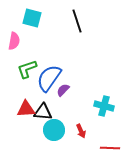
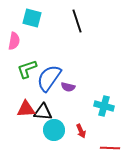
purple semicircle: moved 5 px right, 3 px up; rotated 120 degrees counterclockwise
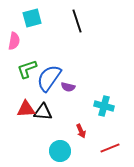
cyan square: rotated 30 degrees counterclockwise
cyan circle: moved 6 px right, 21 px down
red line: rotated 24 degrees counterclockwise
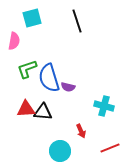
blue semicircle: rotated 52 degrees counterclockwise
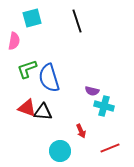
purple semicircle: moved 24 px right, 4 px down
red triangle: moved 1 px right, 1 px up; rotated 24 degrees clockwise
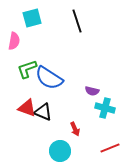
blue semicircle: rotated 40 degrees counterclockwise
cyan cross: moved 1 px right, 2 px down
black triangle: rotated 18 degrees clockwise
red arrow: moved 6 px left, 2 px up
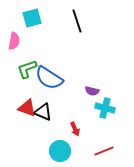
red line: moved 6 px left, 3 px down
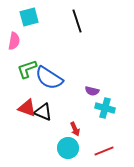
cyan square: moved 3 px left, 1 px up
cyan circle: moved 8 px right, 3 px up
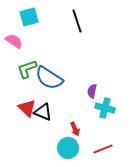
pink semicircle: rotated 66 degrees counterclockwise
purple semicircle: rotated 88 degrees clockwise
red triangle: rotated 24 degrees clockwise
red line: moved 1 px left, 2 px up
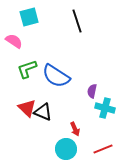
blue semicircle: moved 7 px right, 2 px up
cyan circle: moved 2 px left, 1 px down
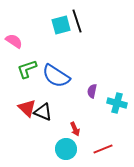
cyan square: moved 32 px right, 8 px down
cyan cross: moved 12 px right, 5 px up
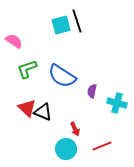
blue semicircle: moved 6 px right
red line: moved 1 px left, 3 px up
